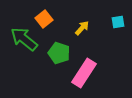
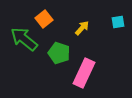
pink rectangle: rotated 8 degrees counterclockwise
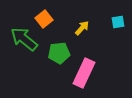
green pentagon: rotated 25 degrees counterclockwise
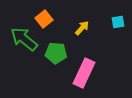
green pentagon: moved 3 px left; rotated 10 degrees clockwise
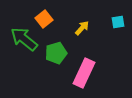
green pentagon: rotated 20 degrees counterclockwise
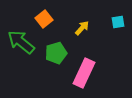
green arrow: moved 3 px left, 3 px down
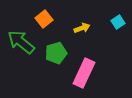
cyan square: rotated 24 degrees counterclockwise
yellow arrow: rotated 28 degrees clockwise
